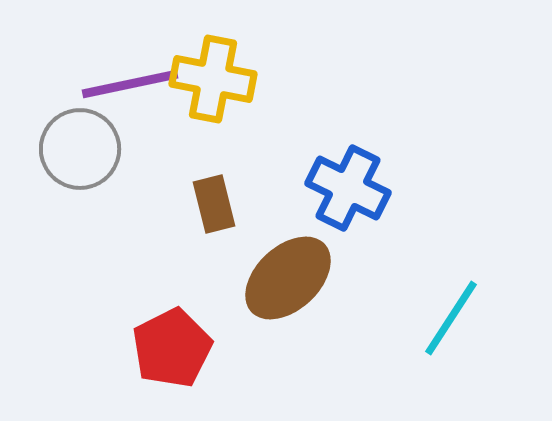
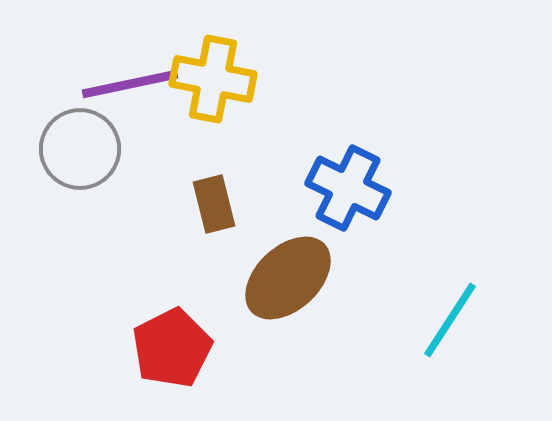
cyan line: moved 1 px left, 2 px down
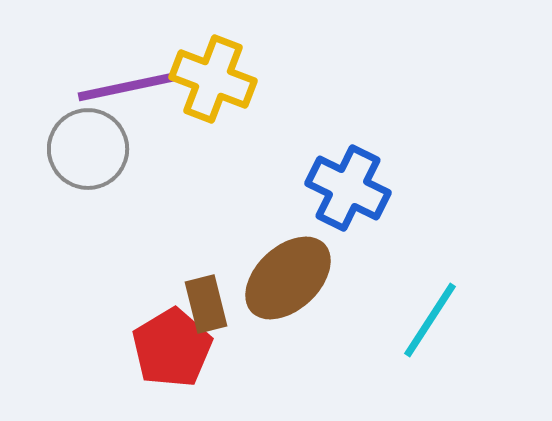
yellow cross: rotated 10 degrees clockwise
purple line: moved 4 px left, 3 px down
gray circle: moved 8 px right
brown rectangle: moved 8 px left, 100 px down
cyan line: moved 20 px left
red pentagon: rotated 4 degrees counterclockwise
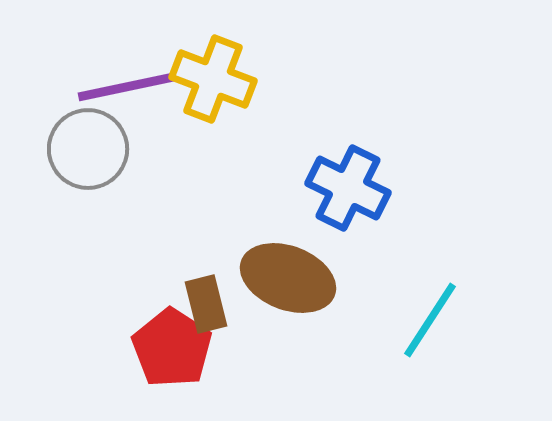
brown ellipse: rotated 64 degrees clockwise
red pentagon: rotated 8 degrees counterclockwise
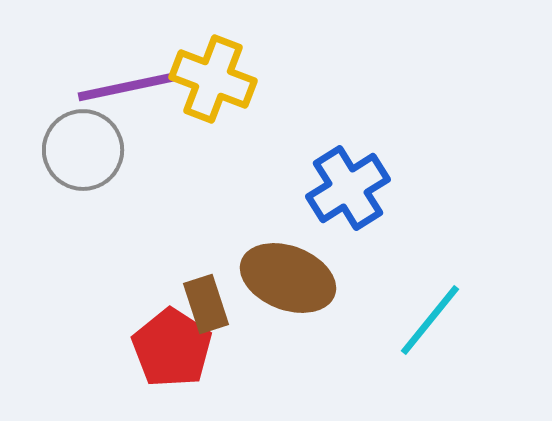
gray circle: moved 5 px left, 1 px down
blue cross: rotated 32 degrees clockwise
brown rectangle: rotated 4 degrees counterclockwise
cyan line: rotated 6 degrees clockwise
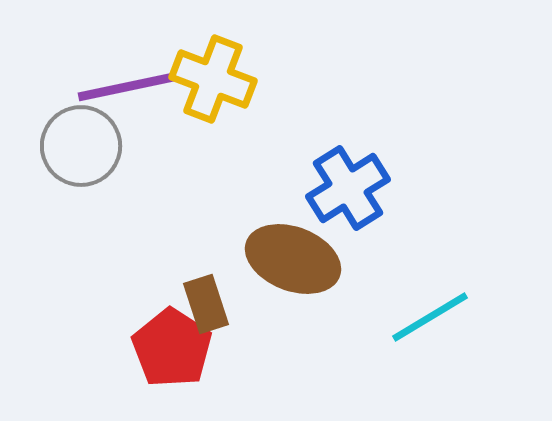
gray circle: moved 2 px left, 4 px up
brown ellipse: moved 5 px right, 19 px up
cyan line: moved 3 px up; rotated 20 degrees clockwise
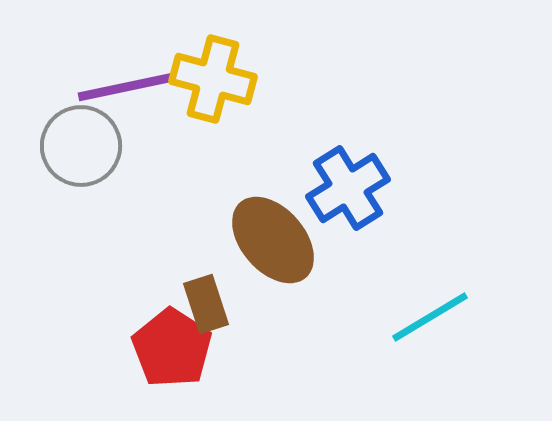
yellow cross: rotated 6 degrees counterclockwise
brown ellipse: moved 20 px left, 19 px up; rotated 28 degrees clockwise
